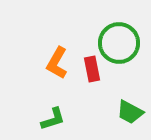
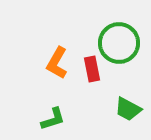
green trapezoid: moved 2 px left, 3 px up
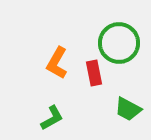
red rectangle: moved 2 px right, 4 px down
green L-shape: moved 1 px left, 1 px up; rotated 12 degrees counterclockwise
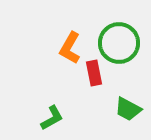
orange L-shape: moved 13 px right, 15 px up
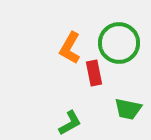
green trapezoid: rotated 16 degrees counterclockwise
green L-shape: moved 18 px right, 5 px down
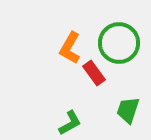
red rectangle: rotated 25 degrees counterclockwise
green trapezoid: moved 1 px down; rotated 96 degrees clockwise
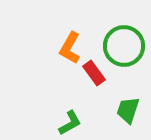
green circle: moved 5 px right, 3 px down
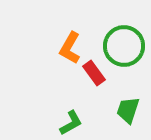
green L-shape: moved 1 px right
